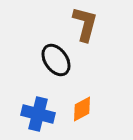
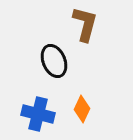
black ellipse: moved 2 px left, 1 px down; rotated 12 degrees clockwise
orange diamond: rotated 36 degrees counterclockwise
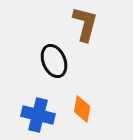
orange diamond: rotated 16 degrees counterclockwise
blue cross: moved 1 px down
